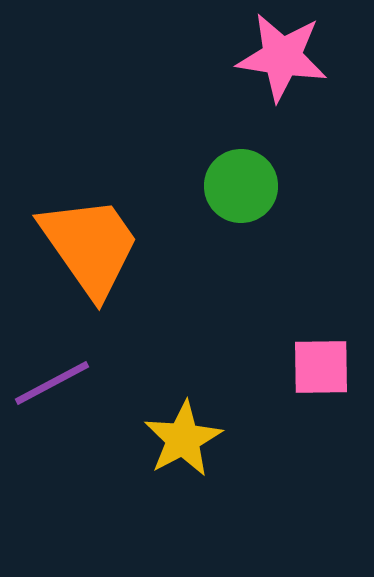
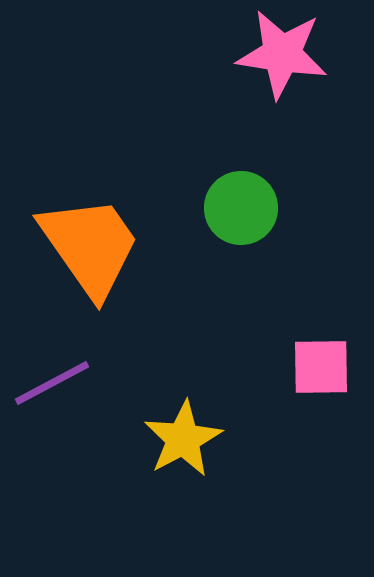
pink star: moved 3 px up
green circle: moved 22 px down
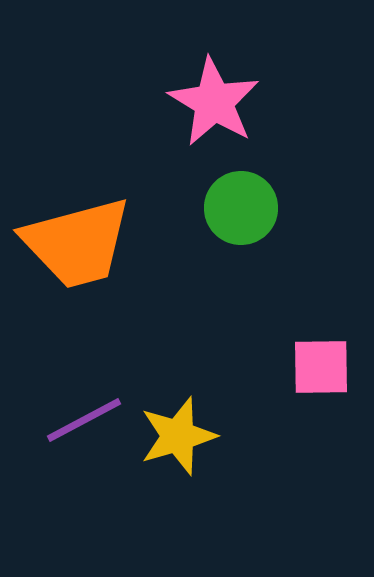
pink star: moved 68 px left, 48 px down; rotated 22 degrees clockwise
orange trapezoid: moved 13 px left, 3 px up; rotated 110 degrees clockwise
purple line: moved 32 px right, 37 px down
yellow star: moved 5 px left, 3 px up; rotated 12 degrees clockwise
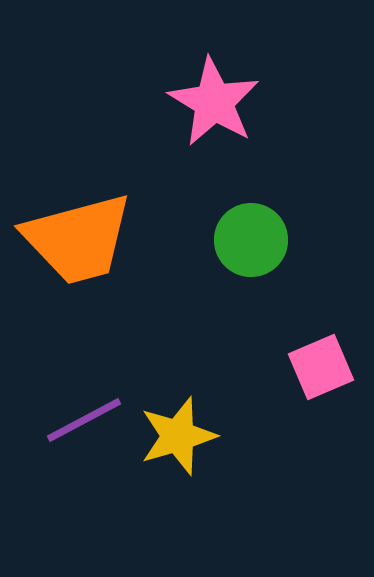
green circle: moved 10 px right, 32 px down
orange trapezoid: moved 1 px right, 4 px up
pink square: rotated 22 degrees counterclockwise
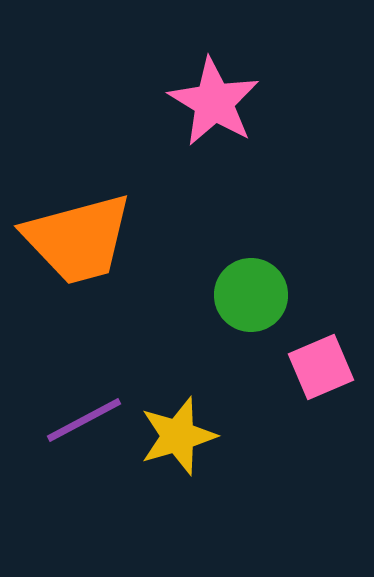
green circle: moved 55 px down
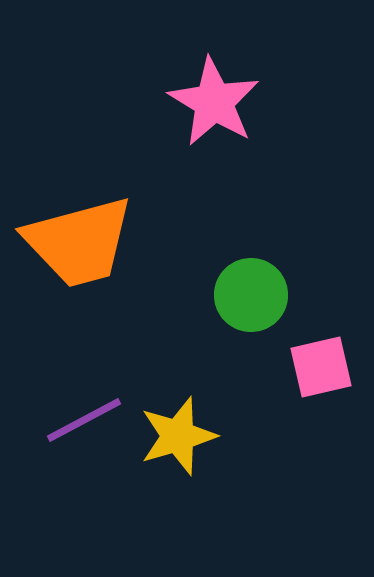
orange trapezoid: moved 1 px right, 3 px down
pink square: rotated 10 degrees clockwise
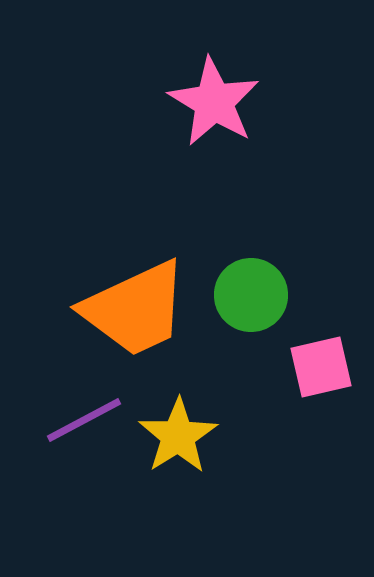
orange trapezoid: moved 56 px right, 67 px down; rotated 10 degrees counterclockwise
yellow star: rotated 16 degrees counterclockwise
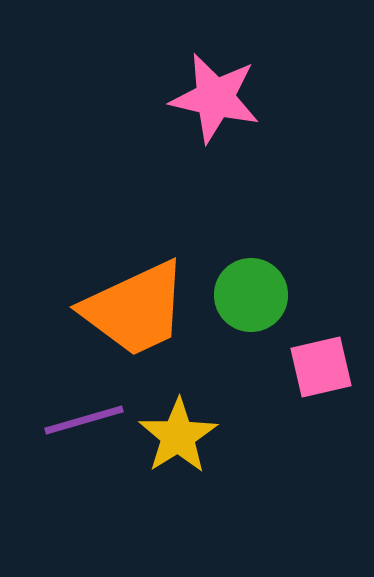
pink star: moved 1 px right, 4 px up; rotated 18 degrees counterclockwise
purple line: rotated 12 degrees clockwise
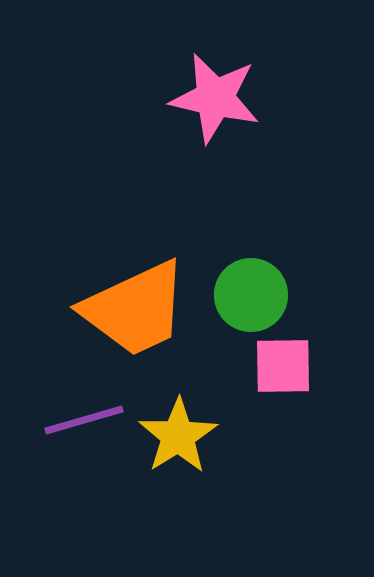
pink square: moved 38 px left, 1 px up; rotated 12 degrees clockwise
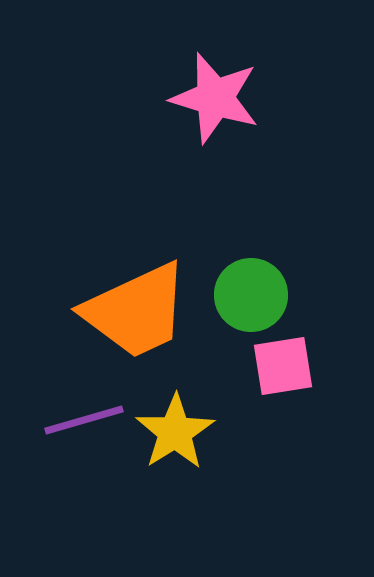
pink star: rotated 4 degrees clockwise
orange trapezoid: moved 1 px right, 2 px down
pink square: rotated 8 degrees counterclockwise
yellow star: moved 3 px left, 4 px up
